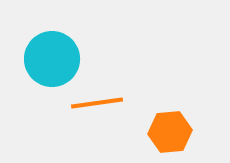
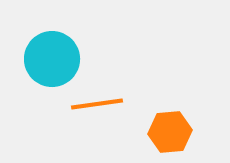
orange line: moved 1 px down
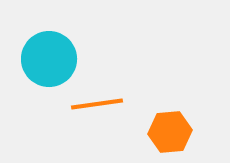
cyan circle: moved 3 px left
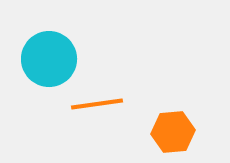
orange hexagon: moved 3 px right
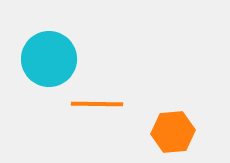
orange line: rotated 9 degrees clockwise
